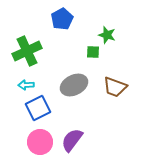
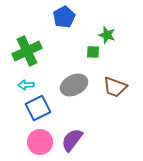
blue pentagon: moved 2 px right, 2 px up
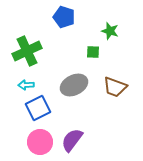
blue pentagon: rotated 25 degrees counterclockwise
green star: moved 3 px right, 4 px up
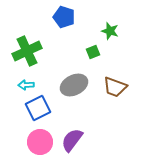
green square: rotated 24 degrees counterclockwise
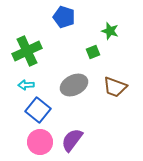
blue square: moved 2 px down; rotated 25 degrees counterclockwise
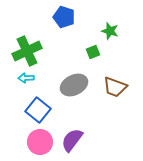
cyan arrow: moved 7 px up
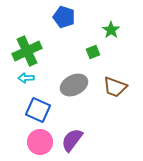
green star: moved 1 px right, 1 px up; rotated 18 degrees clockwise
blue square: rotated 15 degrees counterclockwise
